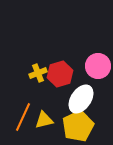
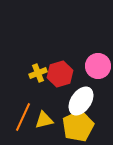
white ellipse: moved 2 px down
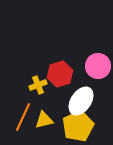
yellow cross: moved 12 px down
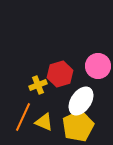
yellow triangle: moved 2 px down; rotated 36 degrees clockwise
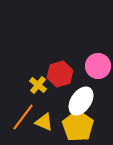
yellow cross: rotated 30 degrees counterclockwise
orange line: rotated 12 degrees clockwise
yellow pentagon: rotated 12 degrees counterclockwise
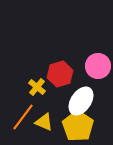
yellow cross: moved 1 px left, 2 px down
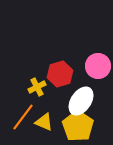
yellow cross: rotated 24 degrees clockwise
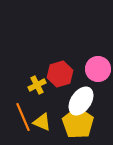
pink circle: moved 3 px down
yellow cross: moved 2 px up
orange line: rotated 60 degrees counterclockwise
yellow triangle: moved 2 px left
yellow pentagon: moved 3 px up
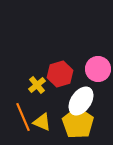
yellow cross: rotated 12 degrees counterclockwise
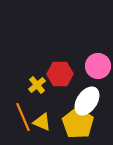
pink circle: moved 3 px up
red hexagon: rotated 15 degrees clockwise
white ellipse: moved 6 px right
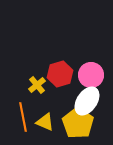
pink circle: moved 7 px left, 9 px down
red hexagon: rotated 15 degrees counterclockwise
orange line: rotated 12 degrees clockwise
yellow triangle: moved 3 px right
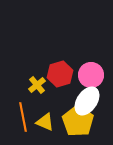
yellow pentagon: moved 2 px up
